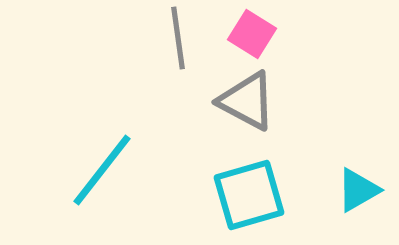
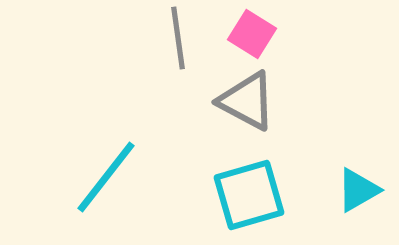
cyan line: moved 4 px right, 7 px down
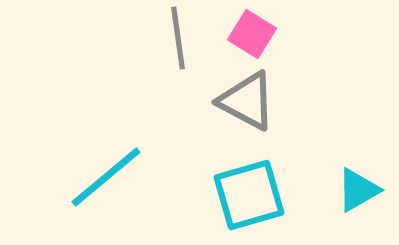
cyan line: rotated 12 degrees clockwise
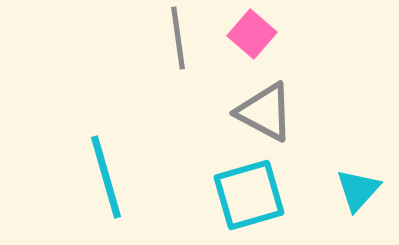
pink square: rotated 9 degrees clockwise
gray triangle: moved 18 px right, 11 px down
cyan line: rotated 66 degrees counterclockwise
cyan triangle: rotated 18 degrees counterclockwise
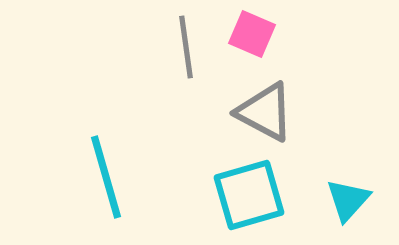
pink square: rotated 18 degrees counterclockwise
gray line: moved 8 px right, 9 px down
cyan triangle: moved 10 px left, 10 px down
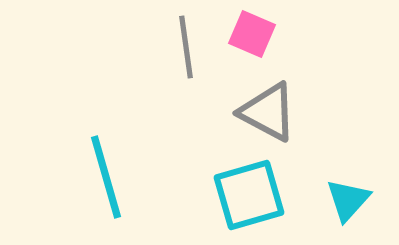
gray triangle: moved 3 px right
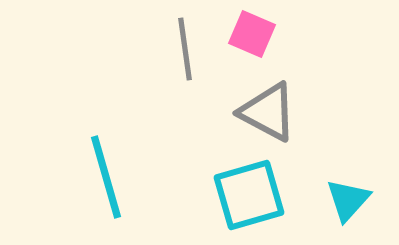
gray line: moved 1 px left, 2 px down
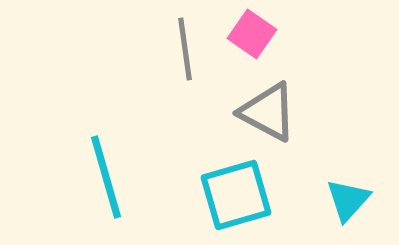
pink square: rotated 12 degrees clockwise
cyan square: moved 13 px left
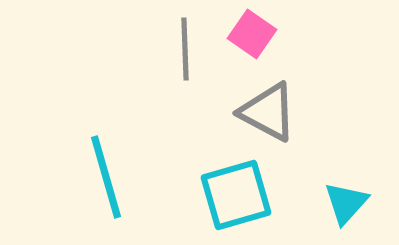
gray line: rotated 6 degrees clockwise
cyan triangle: moved 2 px left, 3 px down
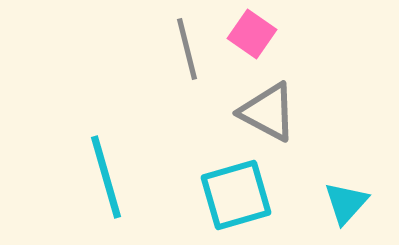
gray line: moved 2 px right; rotated 12 degrees counterclockwise
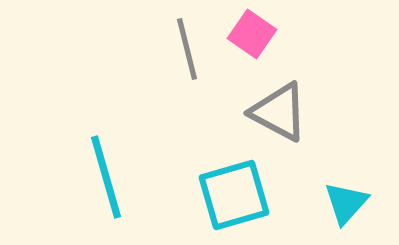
gray triangle: moved 11 px right
cyan square: moved 2 px left
